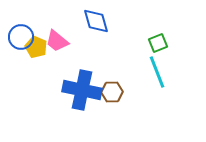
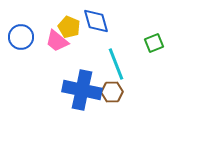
green square: moved 4 px left
yellow pentagon: moved 33 px right, 20 px up
cyan line: moved 41 px left, 8 px up
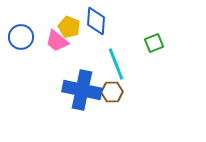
blue diamond: rotated 20 degrees clockwise
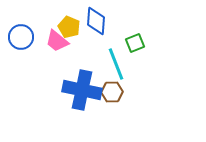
green square: moved 19 px left
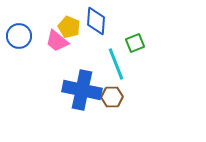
blue circle: moved 2 px left, 1 px up
brown hexagon: moved 5 px down
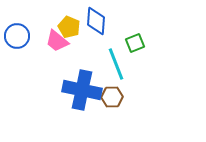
blue circle: moved 2 px left
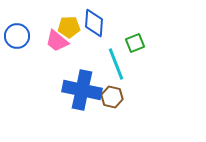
blue diamond: moved 2 px left, 2 px down
yellow pentagon: rotated 25 degrees counterclockwise
brown hexagon: rotated 15 degrees clockwise
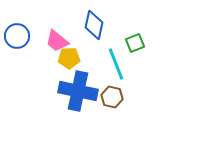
blue diamond: moved 2 px down; rotated 8 degrees clockwise
yellow pentagon: moved 31 px down
blue cross: moved 4 px left, 1 px down
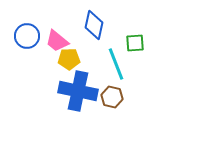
blue circle: moved 10 px right
green square: rotated 18 degrees clockwise
yellow pentagon: moved 1 px down
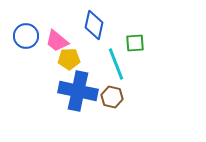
blue circle: moved 1 px left
